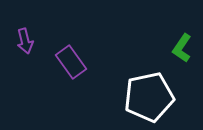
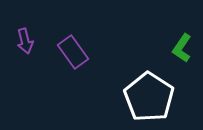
purple rectangle: moved 2 px right, 10 px up
white pentagon: rotated 27 degrees counterclockwise
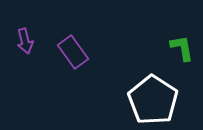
green L-shape: rotated 136 degrees clockwise
white pentagon: moved 4 px right, 3 px down
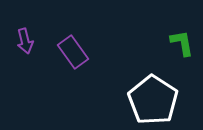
green L-shape: moved 5 px up
